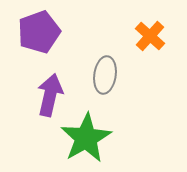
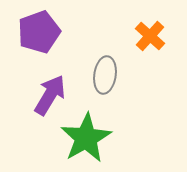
purple arrow: rotated 18 degrees clockwise
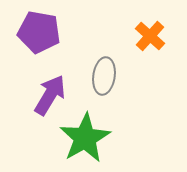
purple pentagon: rotated 30 degrees clockwise
gray ellipse: moved 1 px left, 1 px down
green star: moved 1 px left
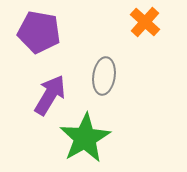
orange cross: moved 5 px left, 14 px up
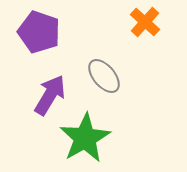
purple pentagon: rotated 9 degrees clockwise
gray ellipse: rotated 48 degrees counterclockwise
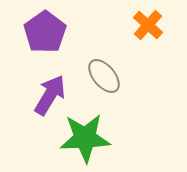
orange cross: moved 3 px right, 3 px down
purple pentagon: moved 6 px right; rotated 18 degrees clockwise
green star: rotated 27 degrees clockwise
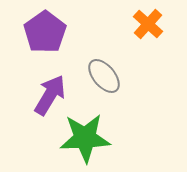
orange cross: moved 1 px up
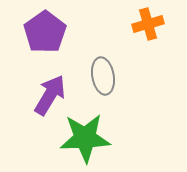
orange cross: rotated 32 degrees clockwise
gray ellipse: moved 1 px left; rotated 30 degrees clockwise
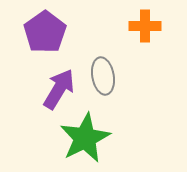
orange cross: moved 3 px left, 2 px down; rotated 16 degrees clockwise
purple arrow: moved 9 px right, 6 px up
green star: rotated 24 degrees counterclockwise
